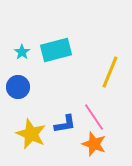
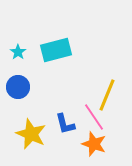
cyan star: moved 4 px left
yellow line: moved 3 px left, 23 px down
blue L-shape: rotated 85 degrees clockwise
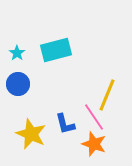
cyan star: moved 1 px left, 1 px down
blue circle: moved 3 px up
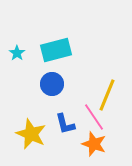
blue circle: moved 34 px right
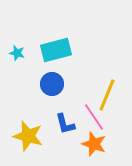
cyan star: rotated 21 degrees counterclockwise
yellow star: moved 3 px left, 2 px down; rotated 8 degrees counterclockwise
